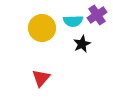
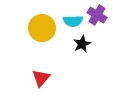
purple cross: rotated 24 degrees counterclockwise
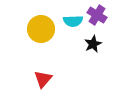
yellow circle: moved 1 px left, 1 px down
black star: moved 11 px right
red triangle: moved 2 px right, 1 px down
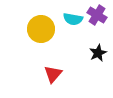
cyan semicircle: moved 2 px up; rotated 12 degrees clockwise
black star: moved 5 px right, 9 px down
red triangle: moved 10 px right, 5 px up
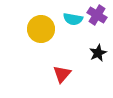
red triangle: moved 9 px right
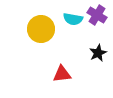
red triangle: rotated 42 degrees clockwise
